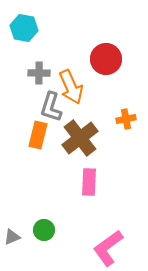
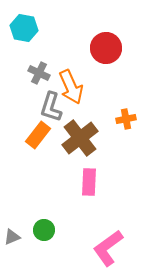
red circle: moved 11 px up
gray cross: rotated 25 degrees clockwise
orange rectangle: rotated 24 degrees clockwise
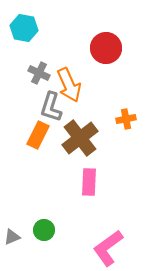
orange arrow: moved 2 px left, 2 px up
orange rectangle: rotated 12 degrees counterclockwise
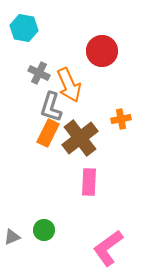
red circle: moved 4 px left, 3 px down
orange cross: moved 5 px left
orange rectangle: moved 10 px right, 2 px up
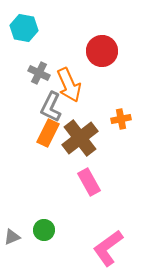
gray L-shape: rotated 8 degrees clockwise
pink rectangle: rotated 32 degrees counterclockwise
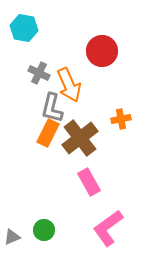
gray L-shape: moved 1 px right, 1 px down; rotated 12 degrees counterclockwise
pink L-shape: moved 20 px up
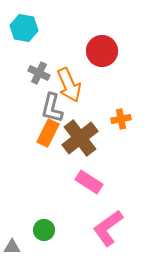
pink rectangle: rotated 28 degrees counterclockwise
gray triangle: moved 10 px down; rotated 24 degrees clockwise
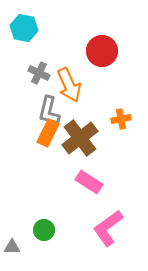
gray L-shape: moved 3 px left, 3 px down
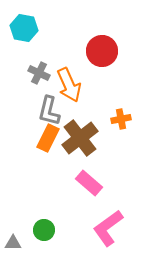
orange rectangle: moved 5 px down
pink rectangle: moved 1 px down; rotated 8 degrees clockwise
gray triangle: moved 1 px right, 4 px up
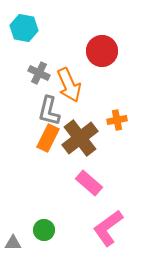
orange cross: moved 4 px left, 1 px down
